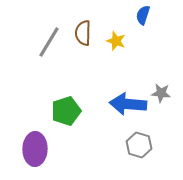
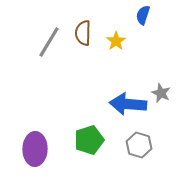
yellow star: rotated 18 degrees clockwise
gray star: rotated 18 degrees clockwise
green pentagon: moved 23 px right, 29 px down
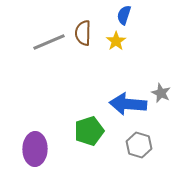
blue semicircle: moved 19 px left
gray line: rotated 36 degrees clockwise
green pentagon: moved 9 px up
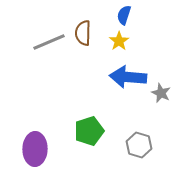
yellow star: moved 3 px right
blue arrow: moved 27 px up
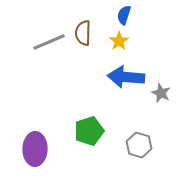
blue arrow: moved 2 px left
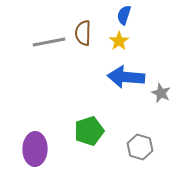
gray line: rotated 12 degrees clockwise
gray hexagon: moved 1 px right, 2 px down
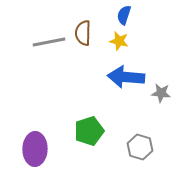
yellow star: rotated 24 degrees counterclockwise
gray star: rotated 18 degrees counterclockwise
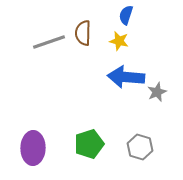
blue semicircle: moved 2 px right
gray line: rotated 8 degrees counterclockwise
gray star: moved 4 px left, 1 px up; rotated 30 degrees counterclockwise
green pentagon: moved 13 px down
purple ellipse: moved 2 px left, 1 px up
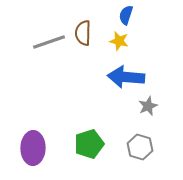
gray star: moved 9 px left, 14 px down
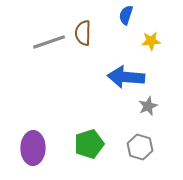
yellow star: moved 32 px right; rotated 18 degrees counterclockwise
